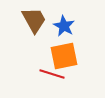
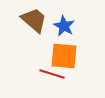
brown trapezoid: rotated 20 degrees counterclockwise
orange square: rotated 16 degrees clockwise
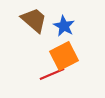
orange square: rotated 32 degrees counterclockwise
red line: rotated 40 degrees counterclockwise
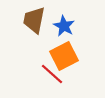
brown trapezoid: rotated 120 degrees counterclockwise
red line: rotated 65 degrees clockwise
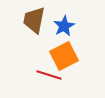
blue star: rotated 15 degrees clockwise
red line: moved 3 px left, 1 px down; rotated 25 degrees counterclockwise
